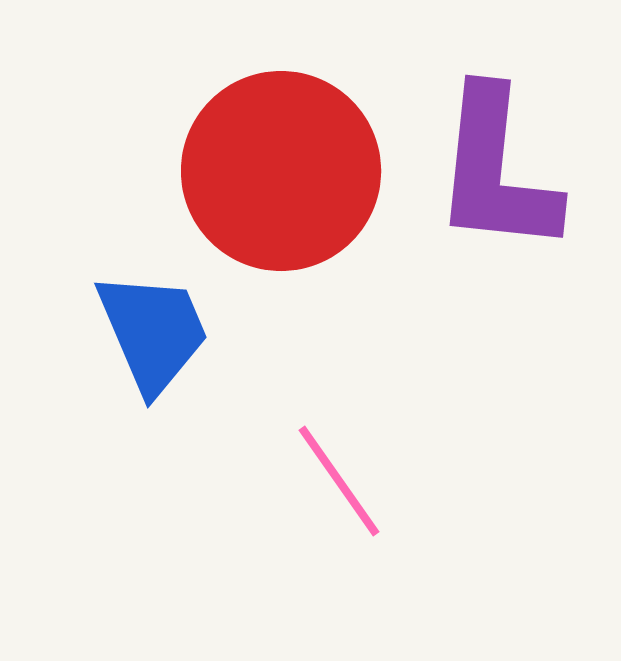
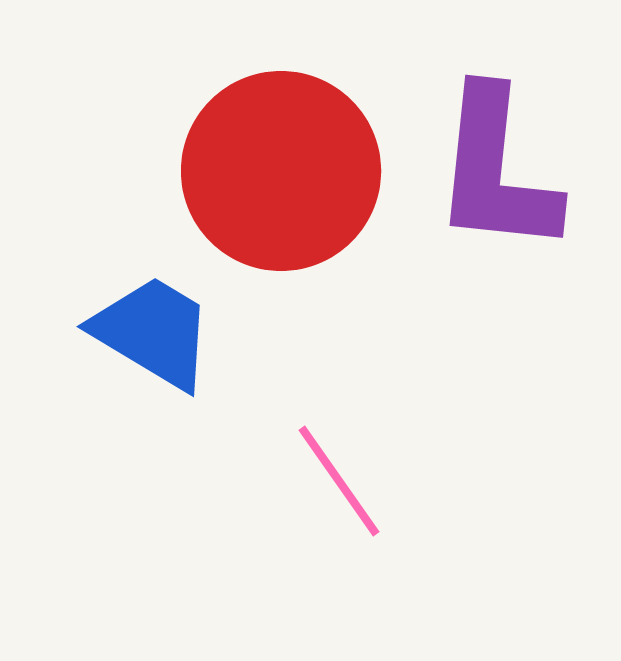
blue trapezoid: rotated 36 degrees counterclockwise
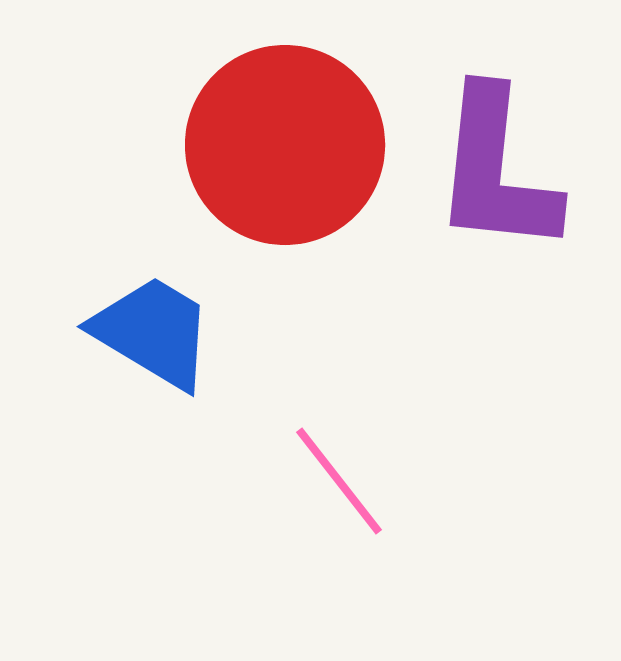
red circle: moved 4 px right, 26 px up
pink line: rotated 3 degrees counterclockwise
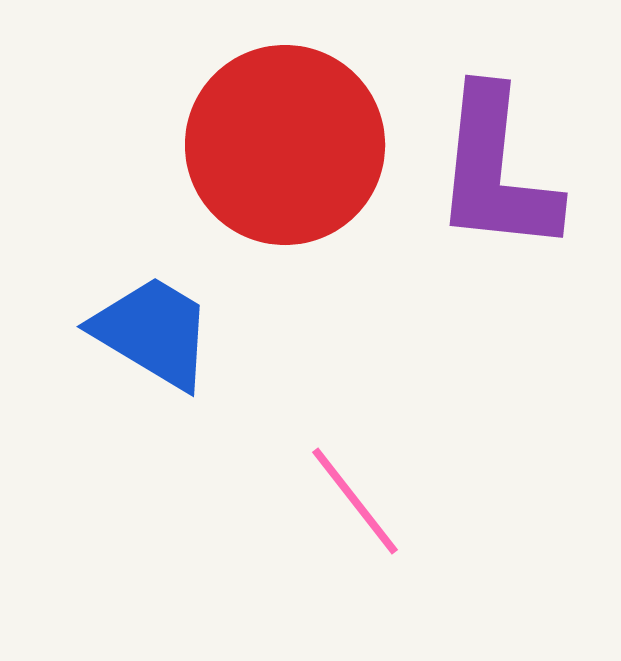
pink line: moved 16 px right, 20 px down
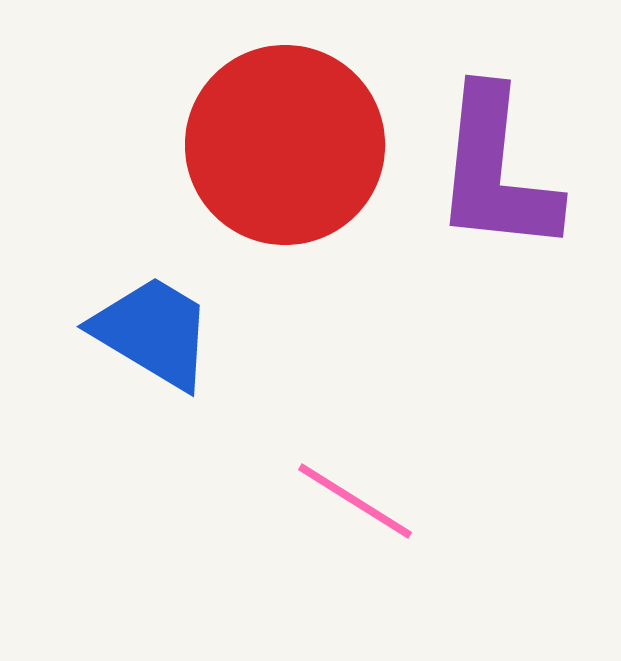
pink line: rotated 20 degrees counterclockwise
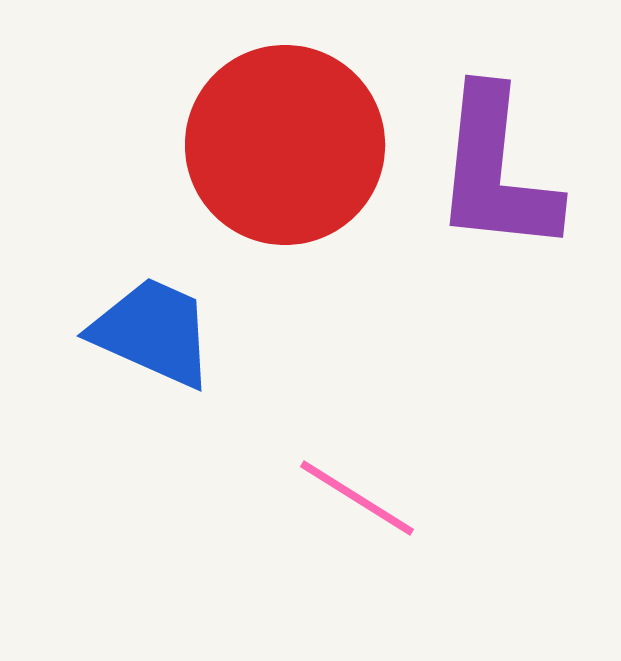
blue trapezoid: rotated 7 degrees counterclockwise
pink line: moved 2 px right, 3 px up
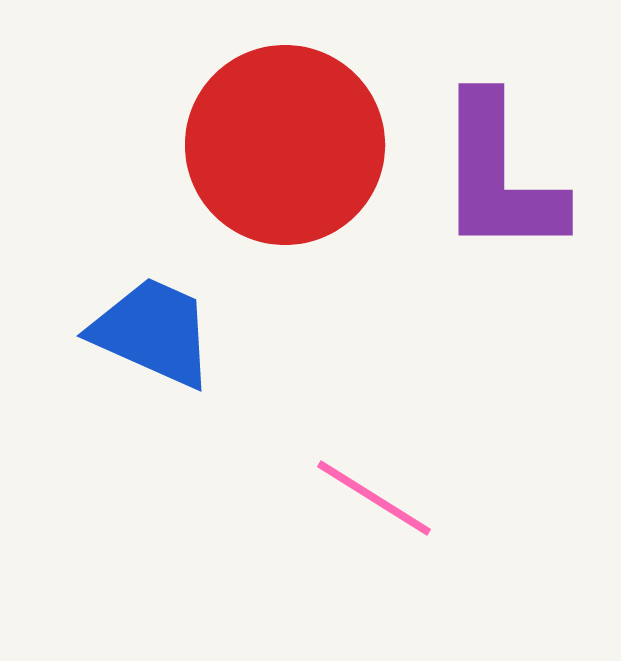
purple L-shape: moved 3 px right, 5 px down; rotated 6 degrees counterclockwise
pink line: moved 17 px right
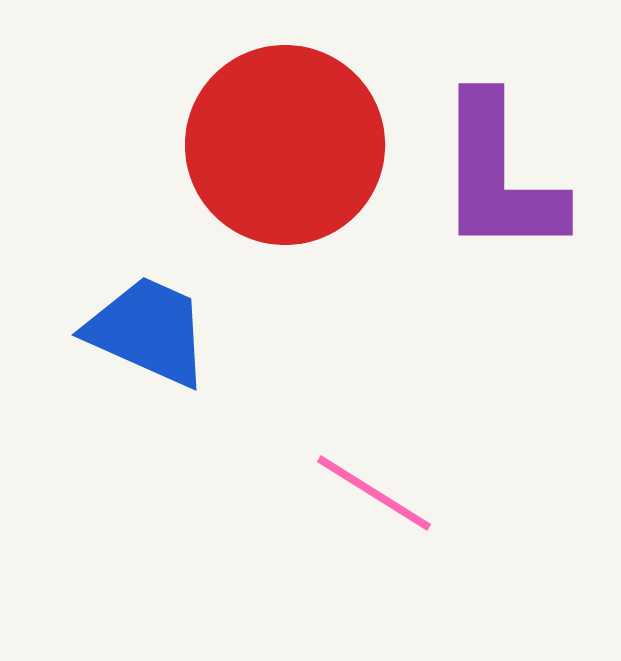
blue trapezoid: moved 5 px left, 1 px up
pink line: moved 5 px up
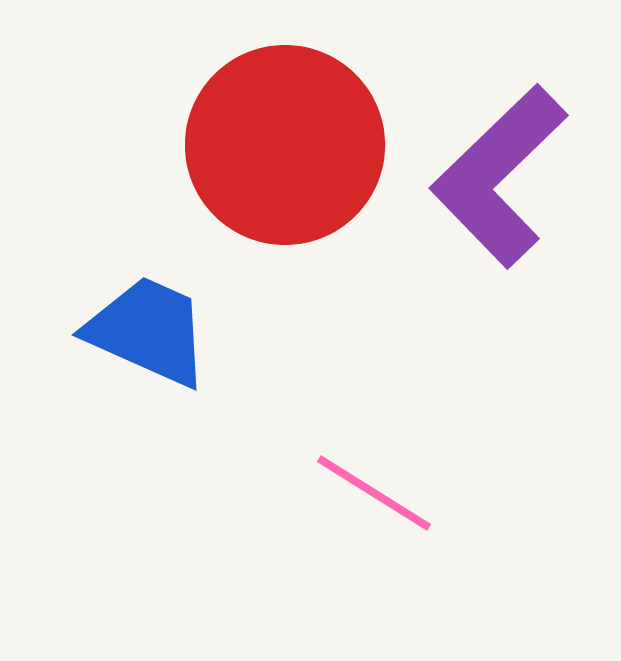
purple L-shape: rotated 46 degrees clockwise
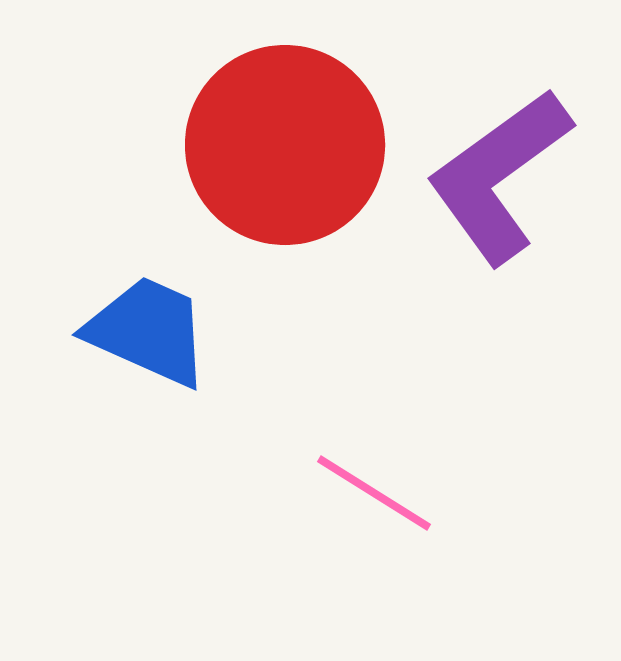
purple L-shape: rotated 8 degrees clockwise
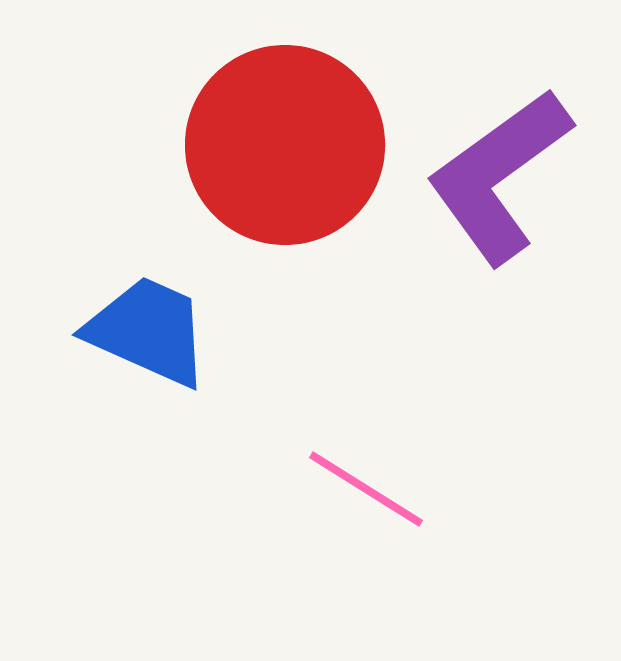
pink line: moved 8 px left, 4 px up
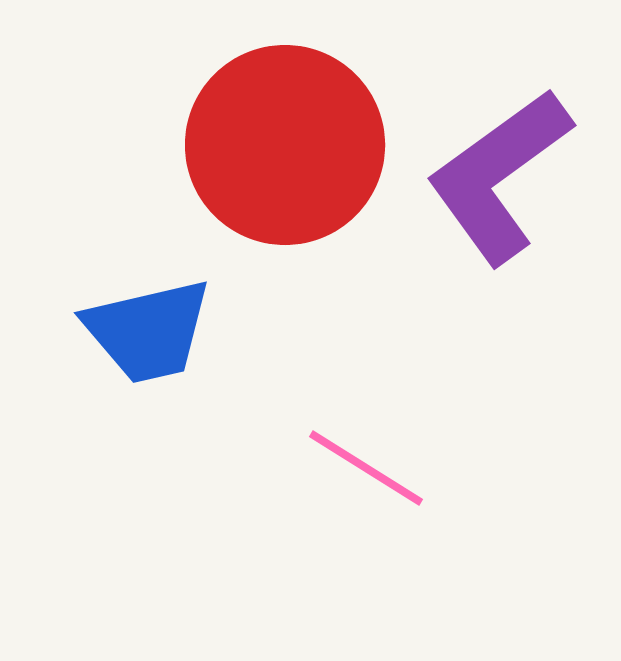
blue trapezoid: rotated 143 degrees clockwise
pink line: moved 21 px up
